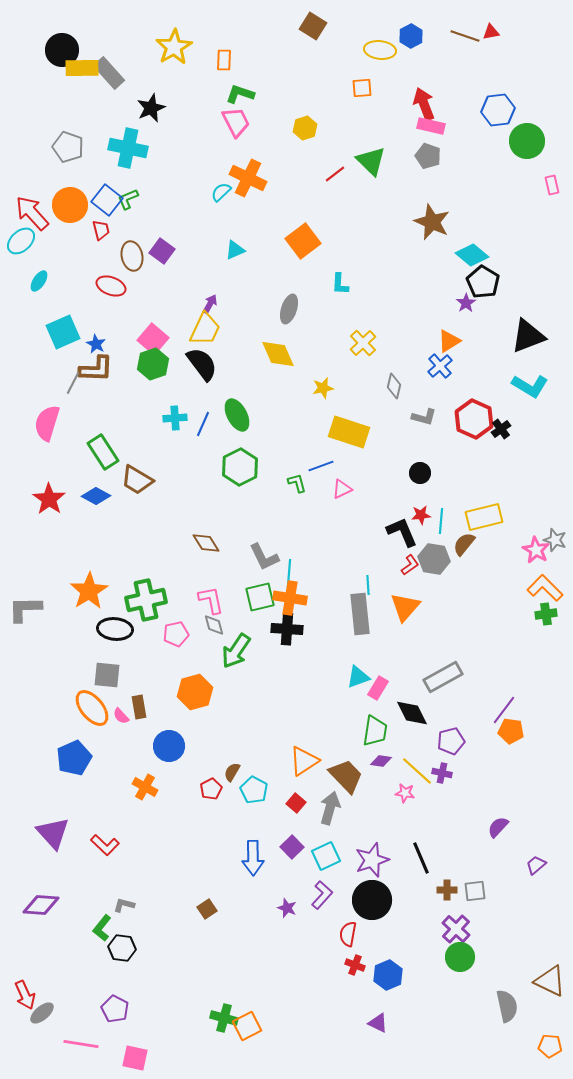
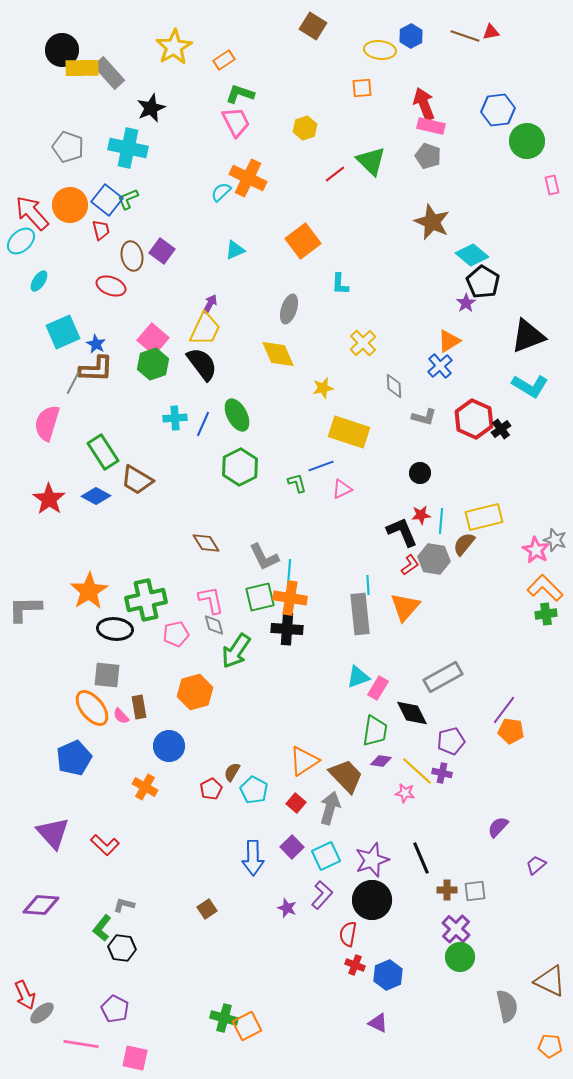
orange rectangle at (224, 60): rotated 55 degrees clockwise
gray diamond at (394, 386): rotated 15 degrees counterclockwise
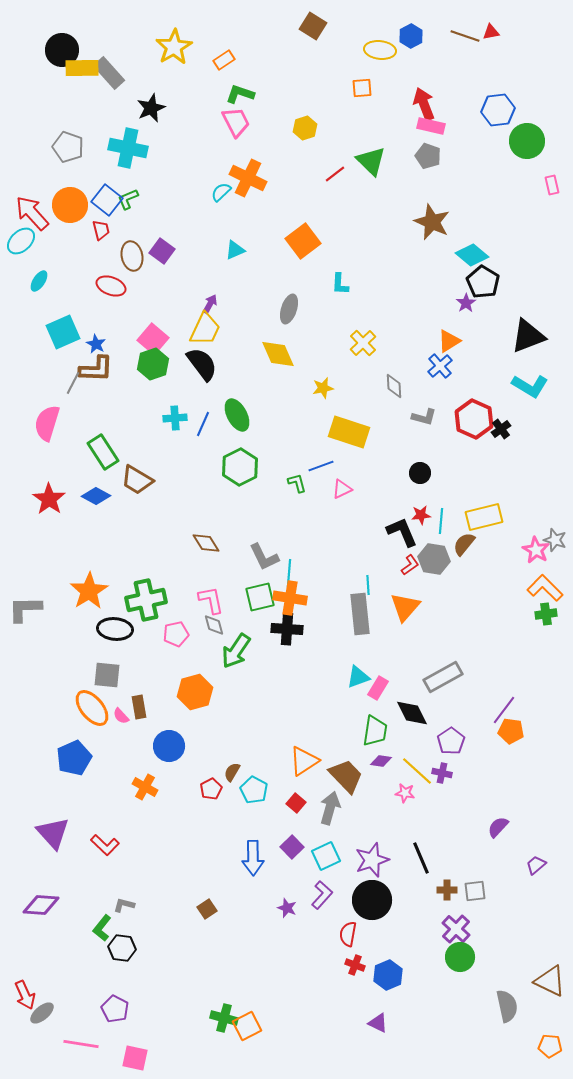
purple pentagon at (451, 741): rotated 20 degrees counterclockwise
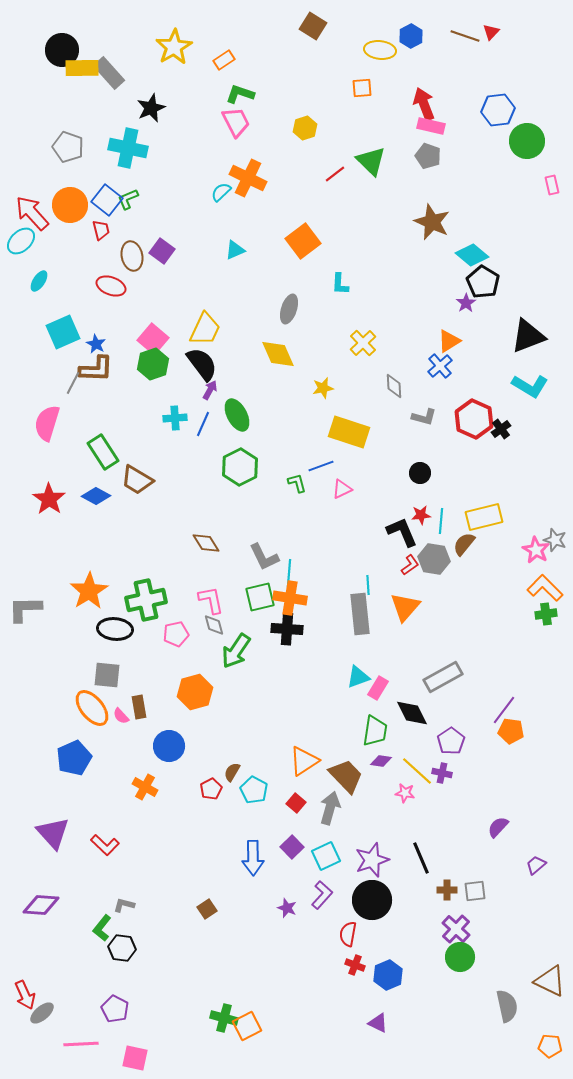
red triangle at (491, 32): rotated 36 degrees counterclockwise
purple arrow at (210, 304): moved 86 px down
pink line at (81, 1044): rotated 12 degrees counterclockwise
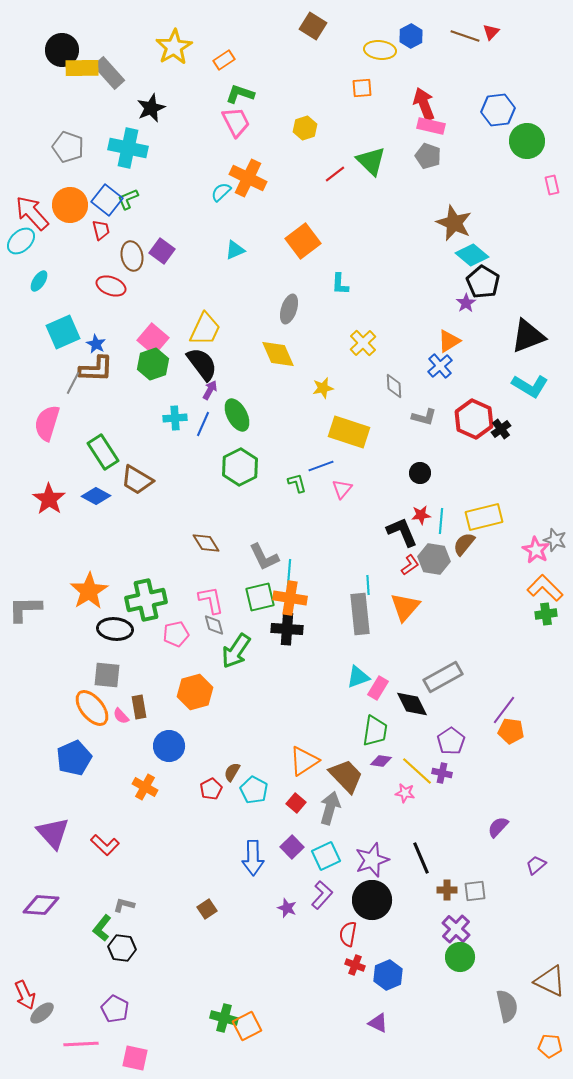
brown star at (432, 222): moved 22 px right, 1 px down
pink triangle at (342, 489): rotated 25 degrees counterclockwise
black diamond at (412, 713): moved 9 px up
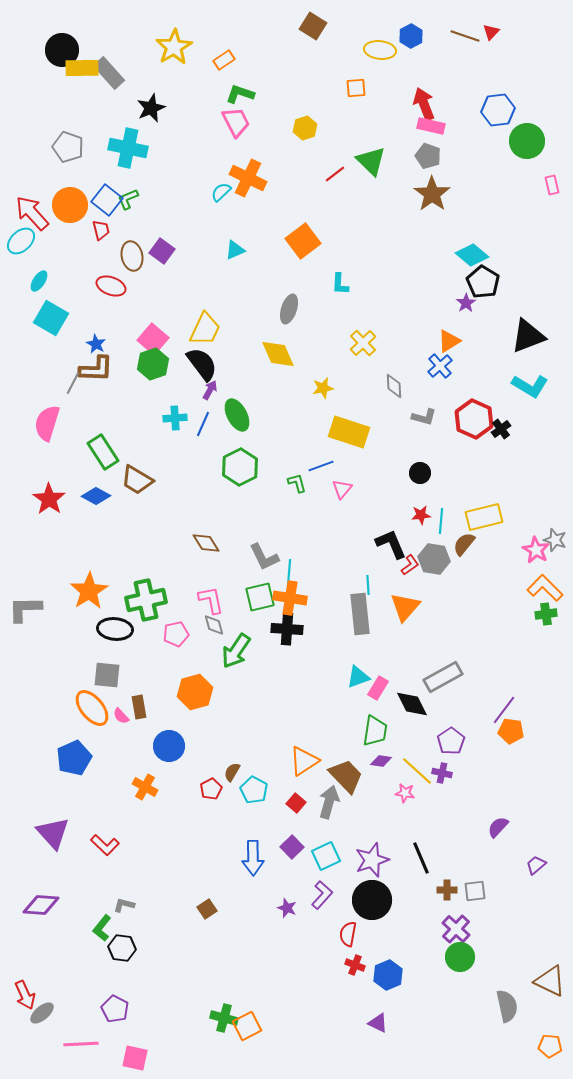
orange square at (362, 88): moved 6 px left
brown star at (454, 223): moved 22 px left, 29 px up; rotated 12 degrees clockwise
cyan square at (63, 332): moved 12 px left, 14 px up; rotated 36 degrees counterclockwise
black L-shape at (402, 532): moved 11 px left, 12 px down
gray arrow at (330, 808): moved 1 px left, 6 px up
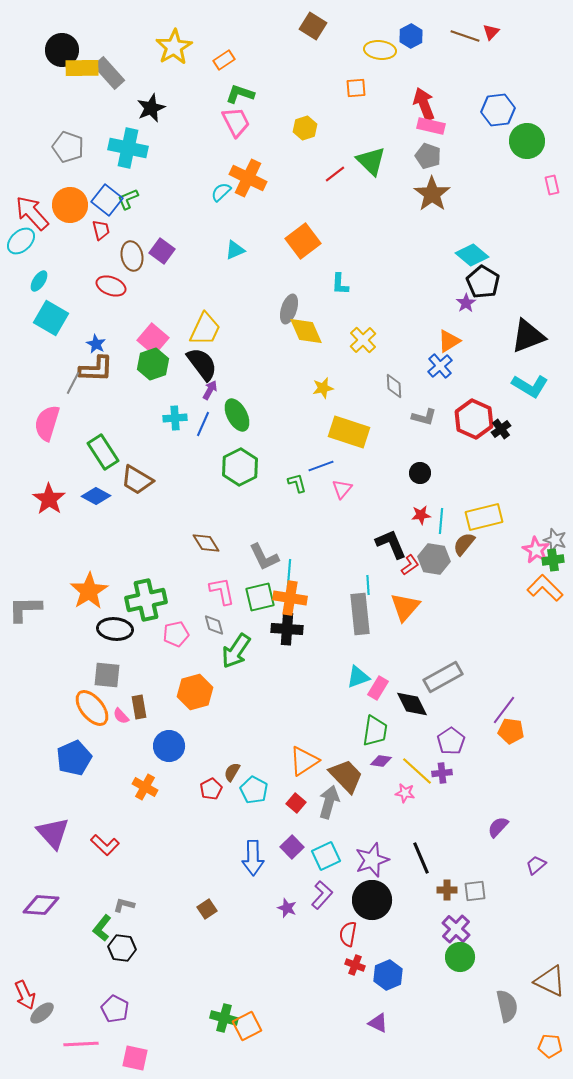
yellow cross at (363, 343): moved 3 px up
yellow diamond at (278, 354): moved 28 px right, 23 px up
pink L-shape at (211, 600): moved 11 px right, 9 px up
green cross at (546, 614): moved 7 px right, 54 px up
purple cross at (442, 773): rotated 18 degrees counterclockwise
